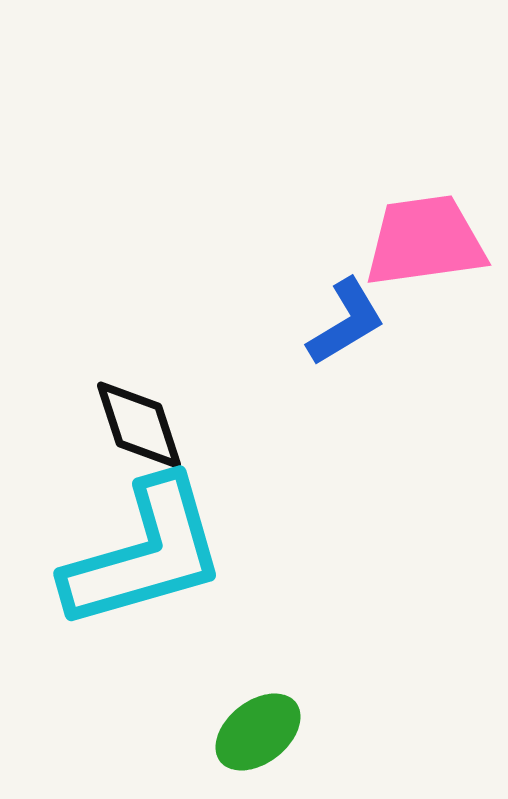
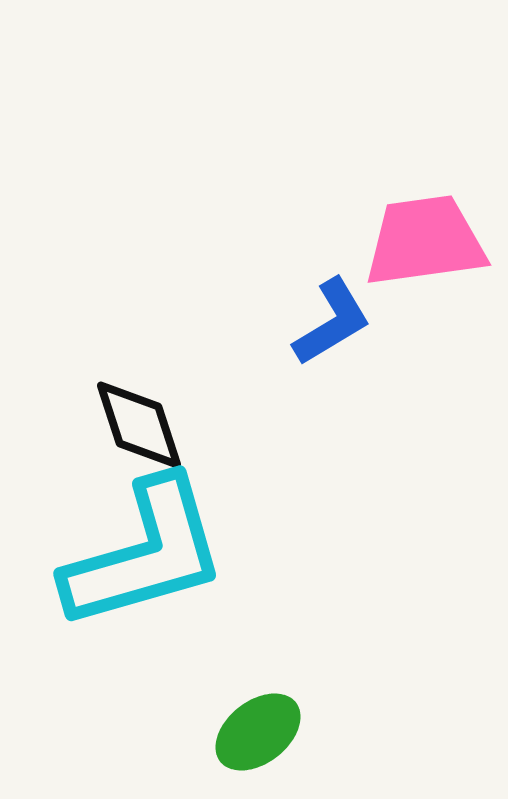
blue L-shape: moved 14 px left
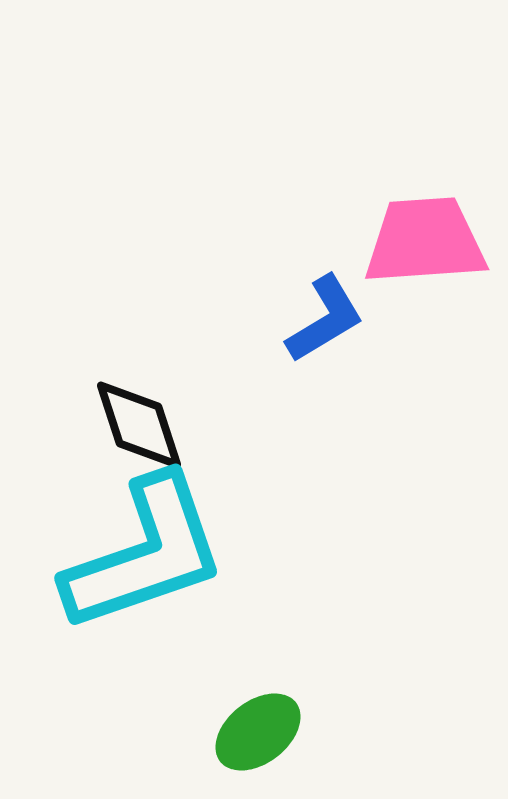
pink trapezoid: rotated 4 degrees clockwise
blue L-shape: moved 7 px left, 3 px up
cyan L-shape: rotated 3 degrees counterclockwise
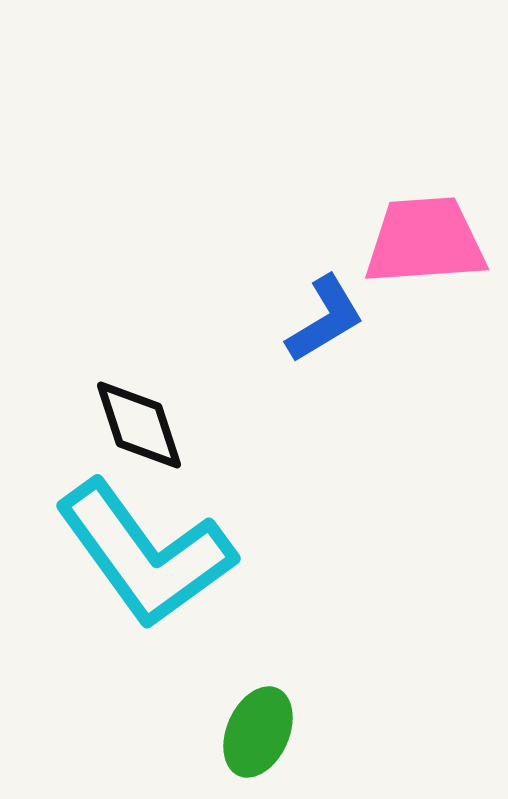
cyan L-shape: rotated 73 degrees clockwise
green ellipse: rotated 28 degrees counterclockwise
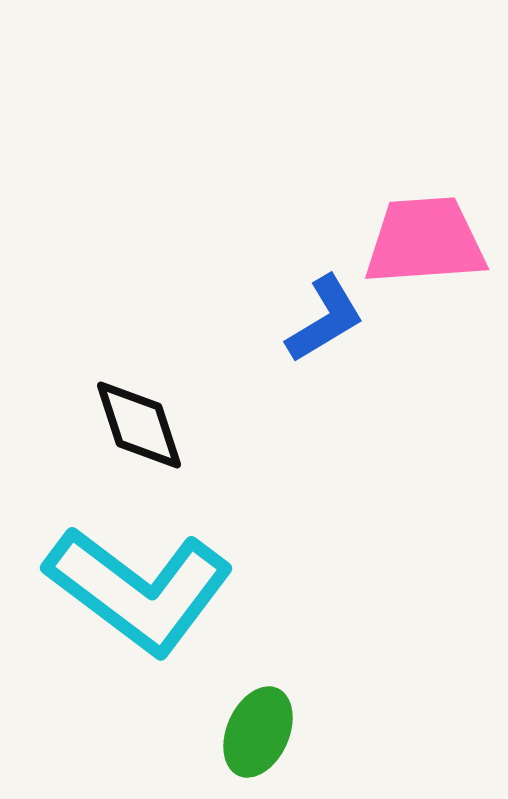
cyan L-shape: moved 6 px left, 36 px down; rotated 17 degrees counterclockwise
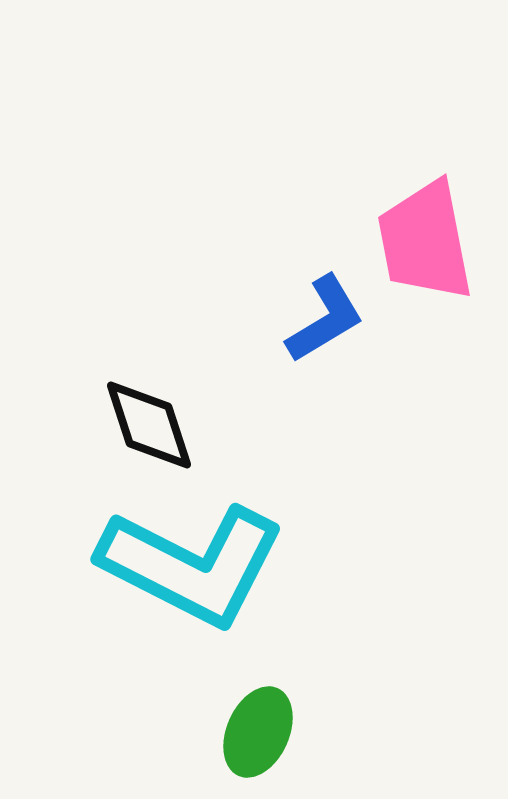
pink trapezoid: rotated 97 degrees counterclockwise
black diamond: moved 10 px right
cyan L-shape: moved 53 px right, 25 px up; rotated 10 degrees counterclockwise
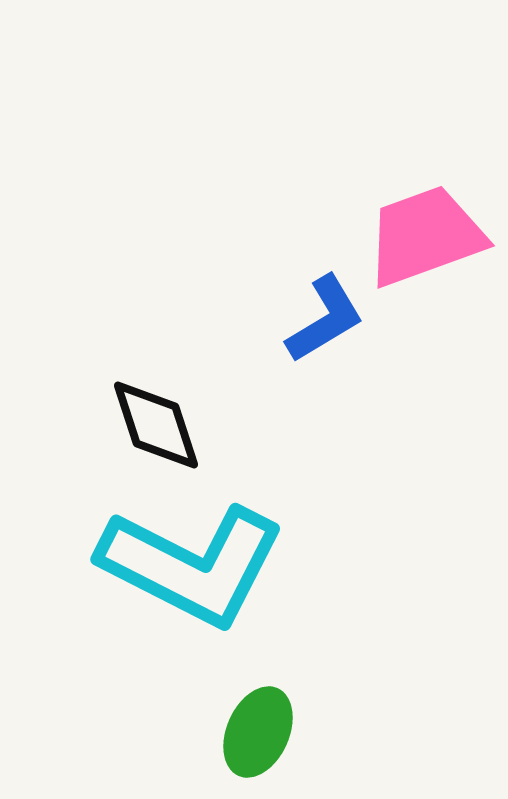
pink trapezoid: moved 5 px up; rotated 81 degrees clockwise
black diamond: moved 7 px right
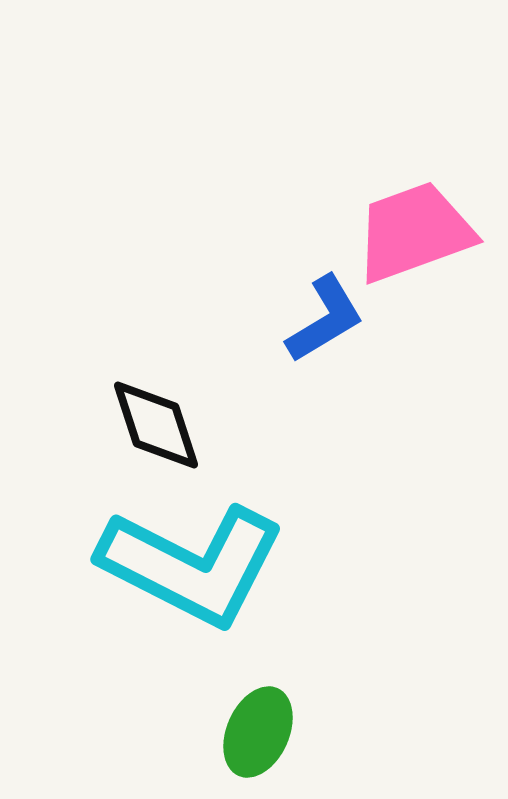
pink trapezoid: moved 11 px left, 4 px up
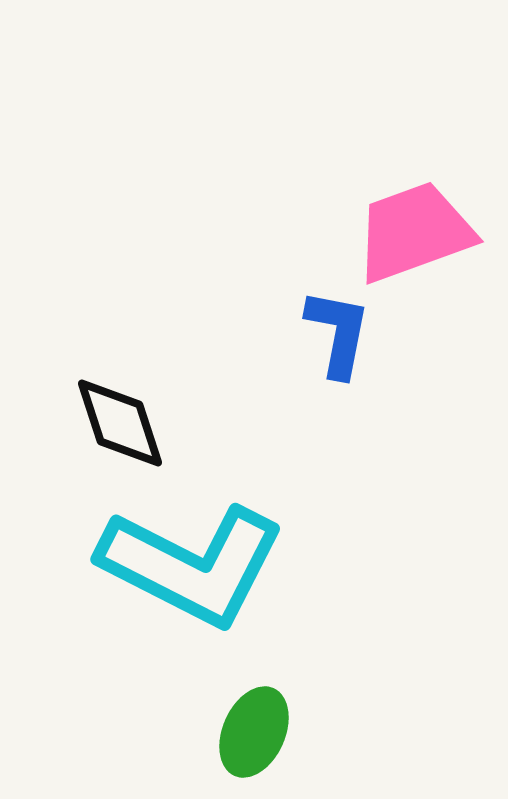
blue L-shape: moved 13 px right, 14 px down; rotated 48 degrees counterclockwise
black diamond: moved 36 px left, 2 px up
green ellipse: moved 4 px left
